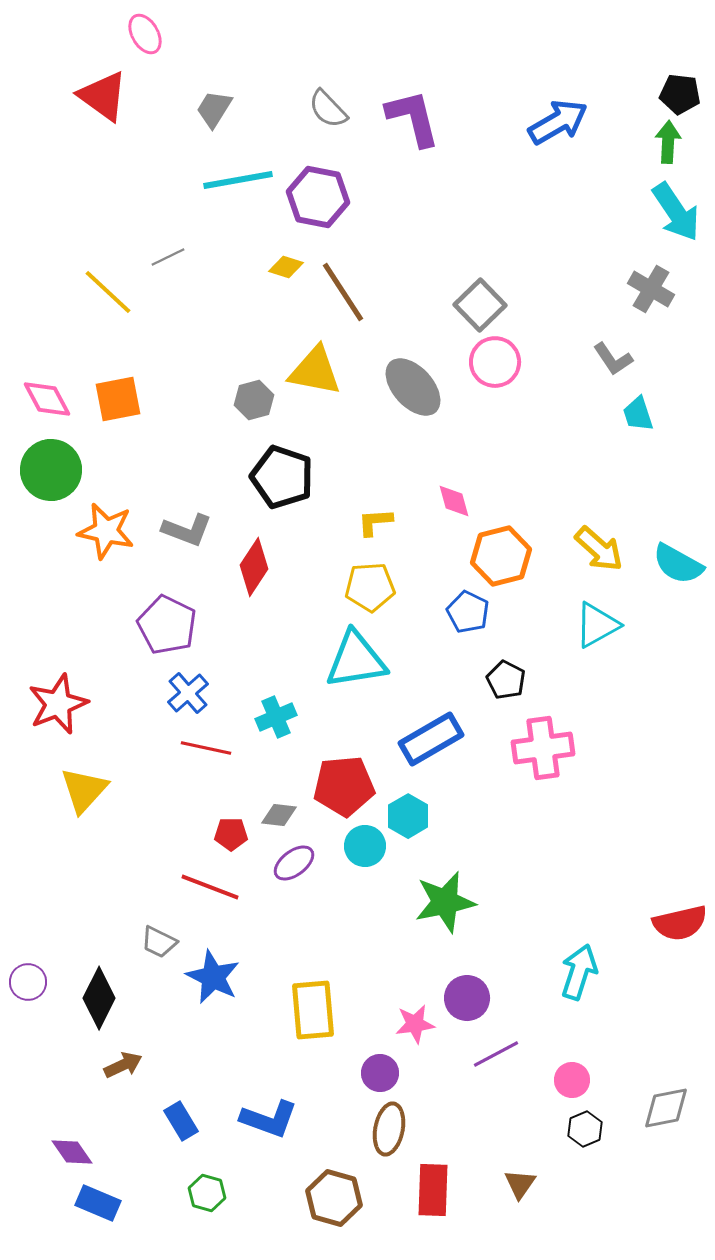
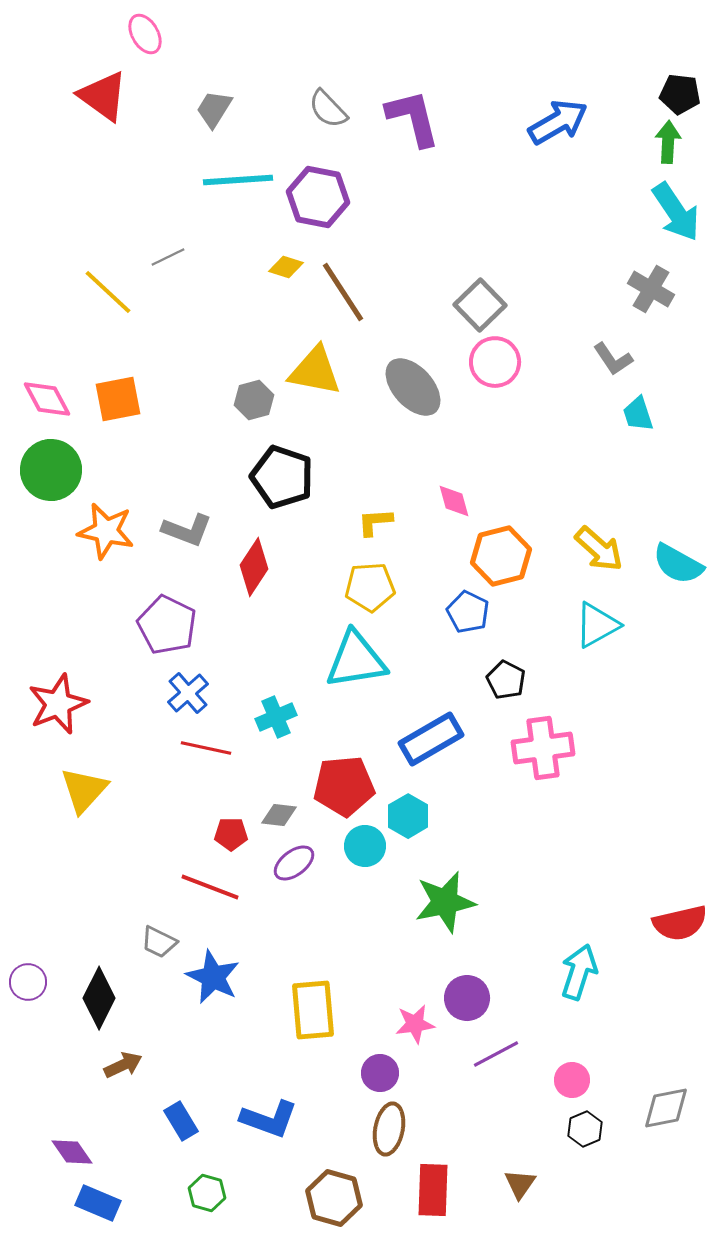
cyan line at (238, 180): rotated 6 degrees clockwise
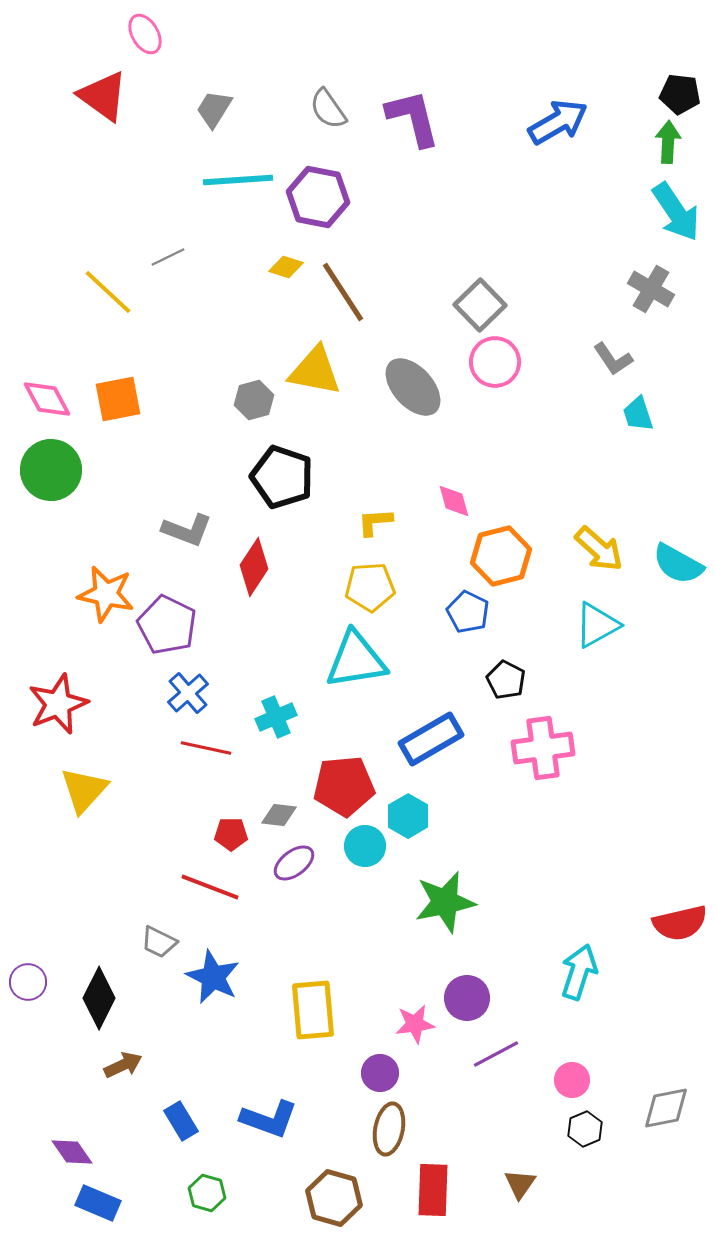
gray semicircle at (328, 109): rotated 9 degrees clockwise
orange star at (106, 531): moved 63 px down
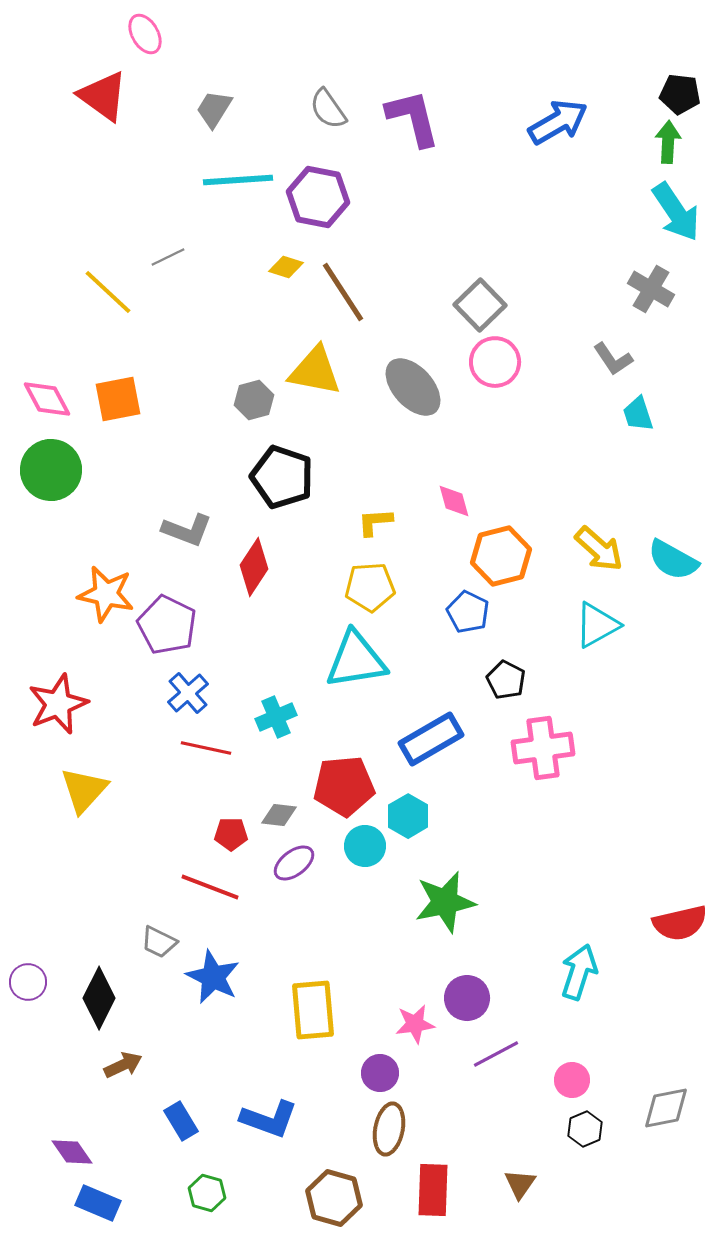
cyan semicircle at (678, 564): moved 5 px left, 4 px up
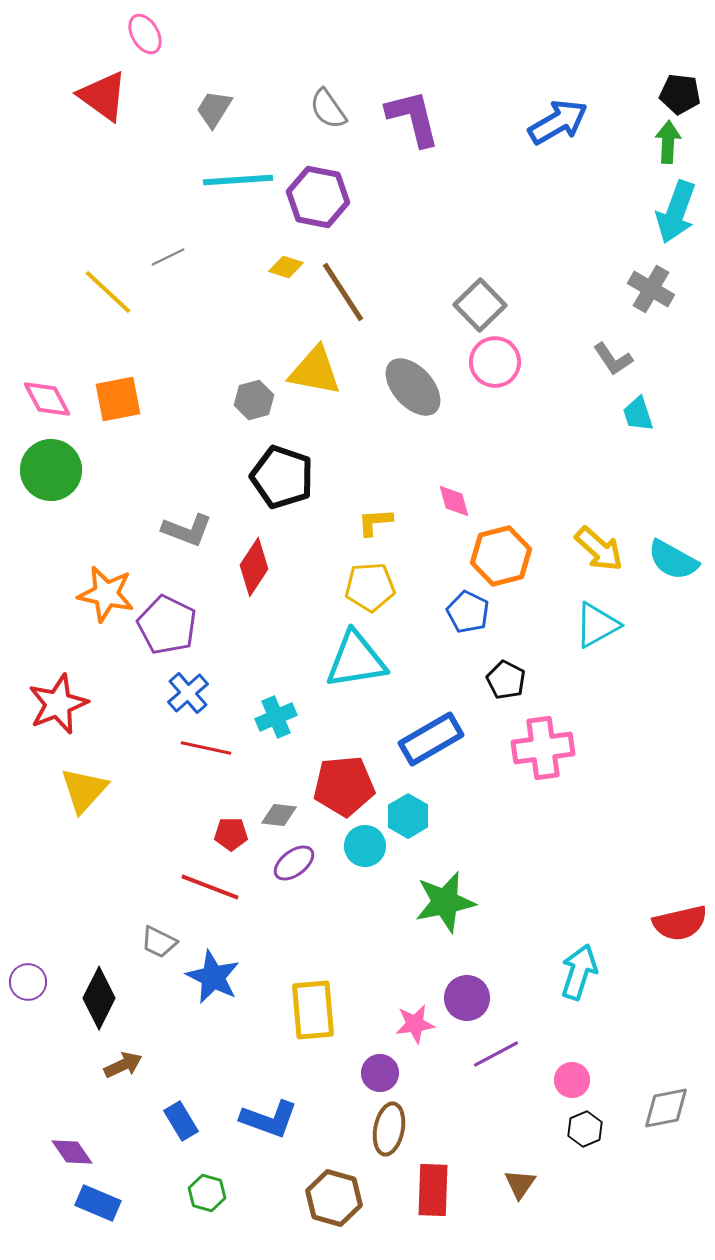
cyan arrow at (676, 212): rotated 54 degrees clockwise
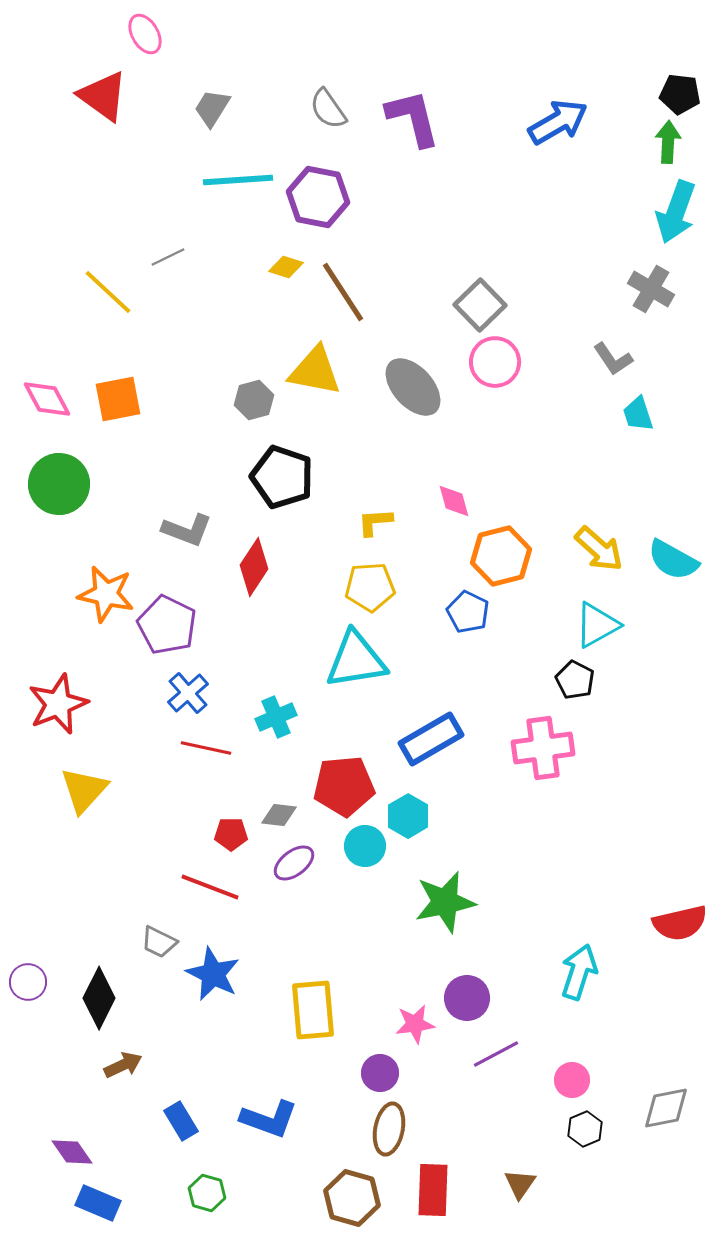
gray trapezoid at (214, 109): moved 2 px left, 1 px up
green circle at (51, 470): moved 8 px right, 14 px down
black pentagon at (506, 680): moved 69 px right
blue star at (213, 977): moved 3 px up
brown hexagon at (334, 1198): moved 18 px right
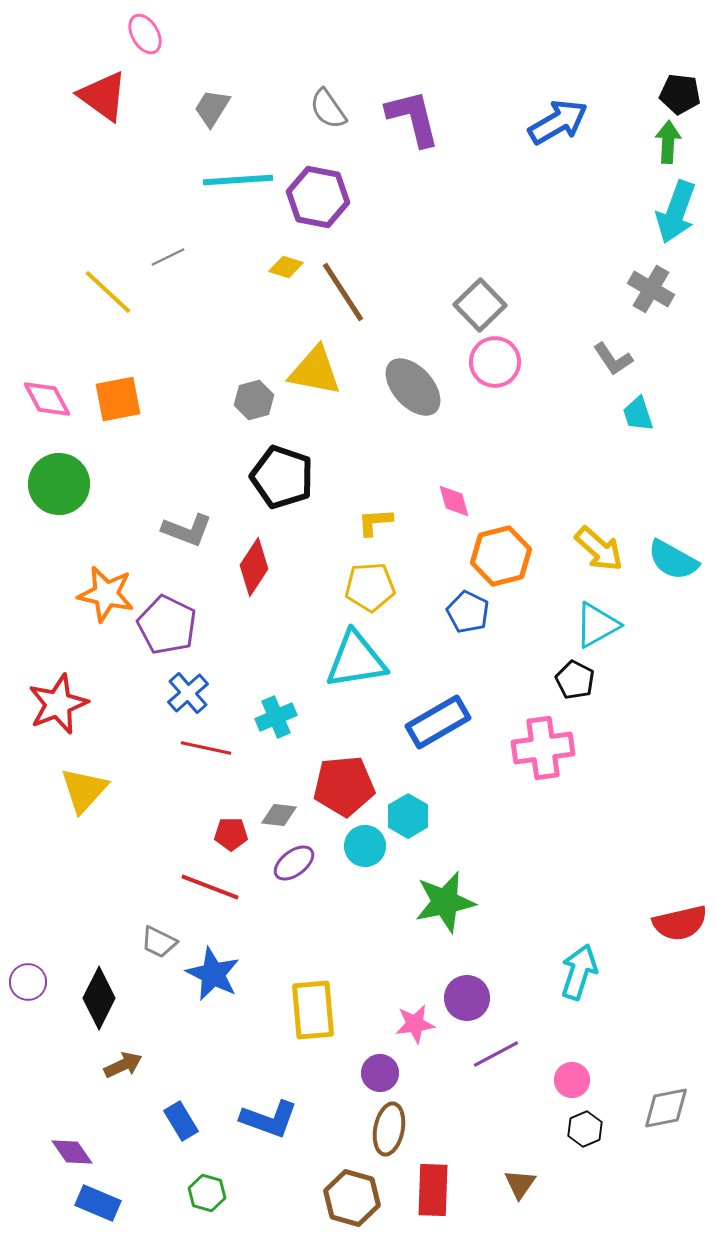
blue rectangle at (431, 739): moved 7 px right, 17 px up
